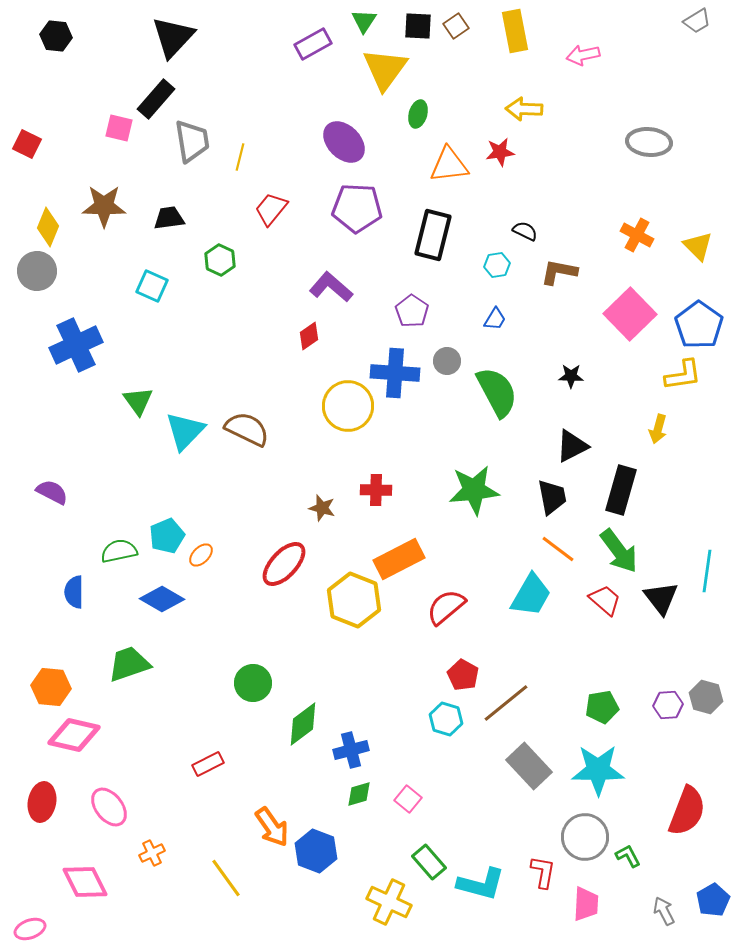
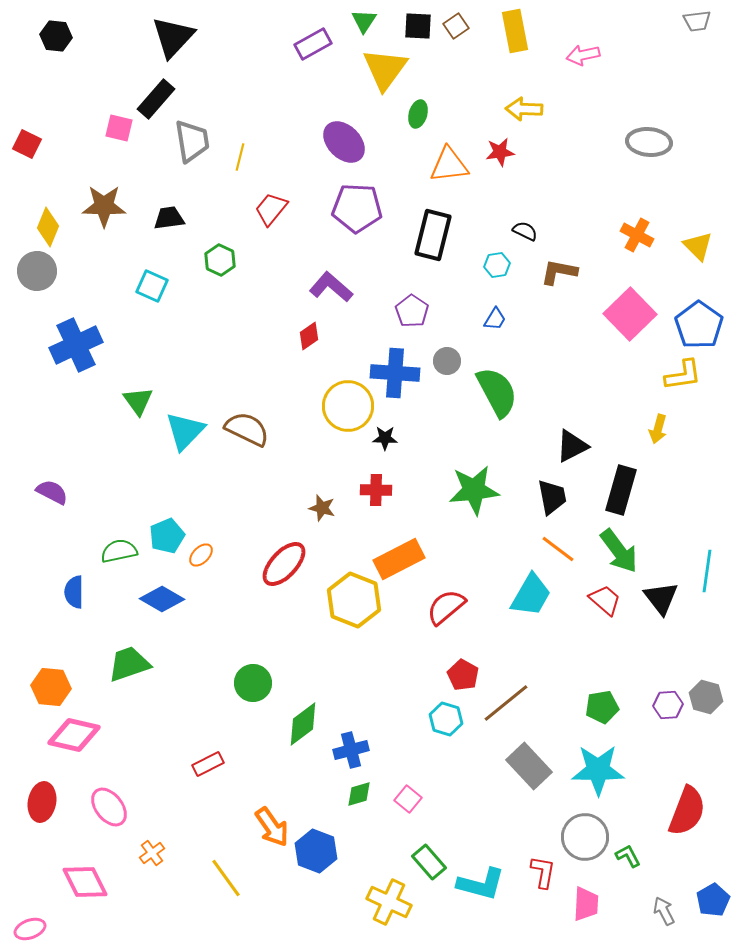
gray trapezoid at (697, 21): rotated 24 degrees clockwise
black star at (571, 376): moved 186 px left, 62 px down
orange cross at (152, 853): rotated 10 degrees counterclockwise
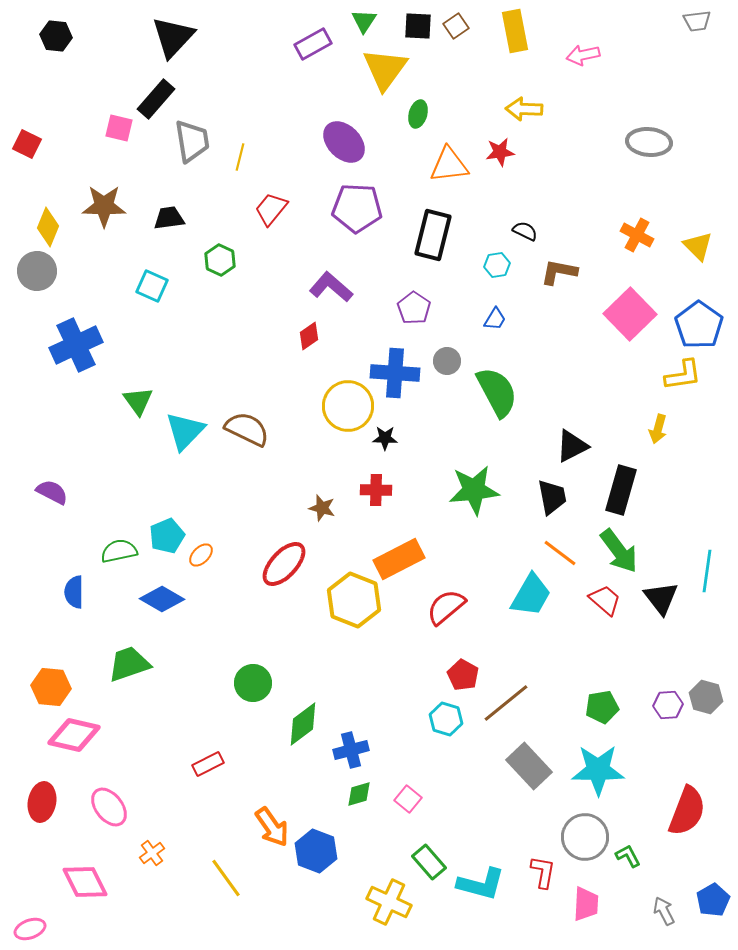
purple pentagon at (412, 311): moved 2 px right, 3 px up
orange line at (558, 549): moved 2 px right, 4 px down
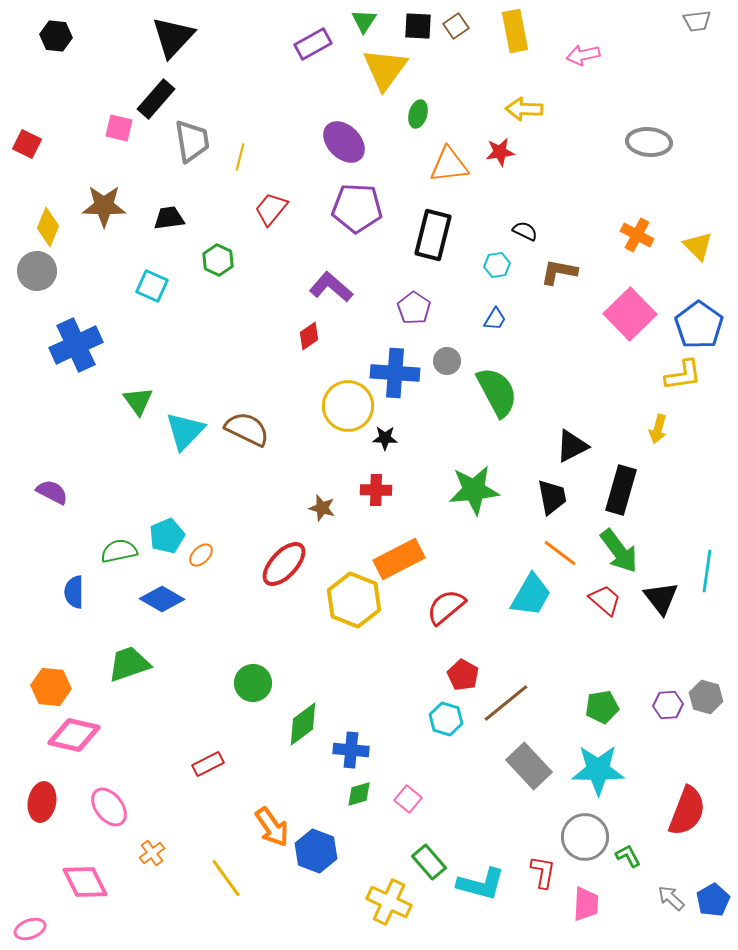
green hexagon at (220, 260): moved 2 px left
blue cross at (351, 750): rotated 20 degrees clockwise
gray arrow at (664, 911): moved 7 px right, 13 px up; rotated 20 degrees counterclockwise
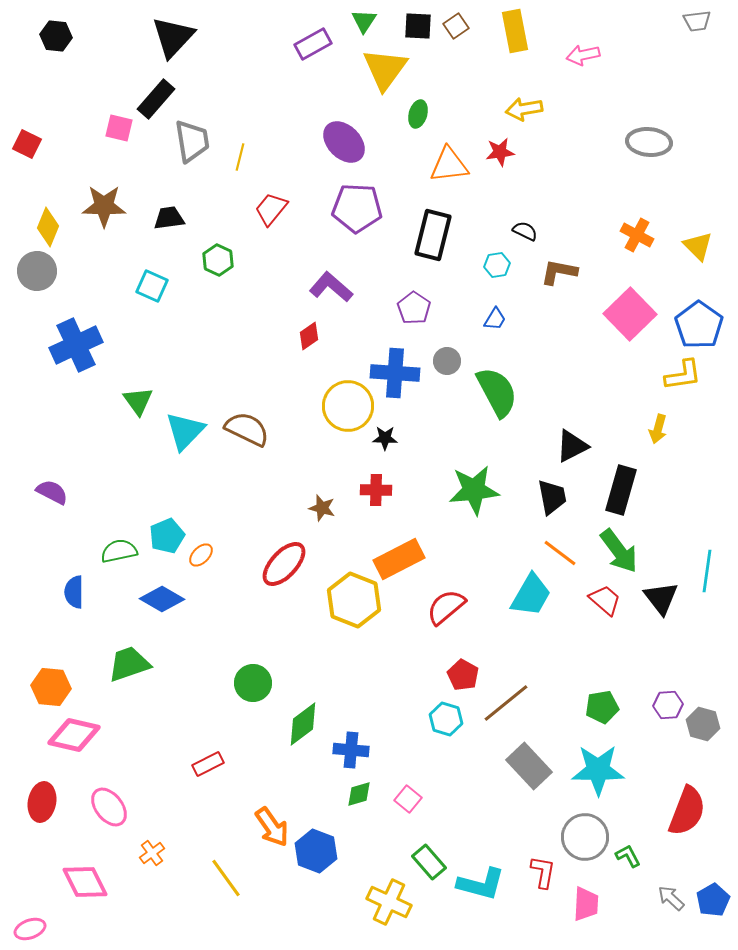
yellow arrow at (524, 109): rotated 12 degrees counterclockwise
gray hexagon at (706, 697): moved 3 px left, 27 px down
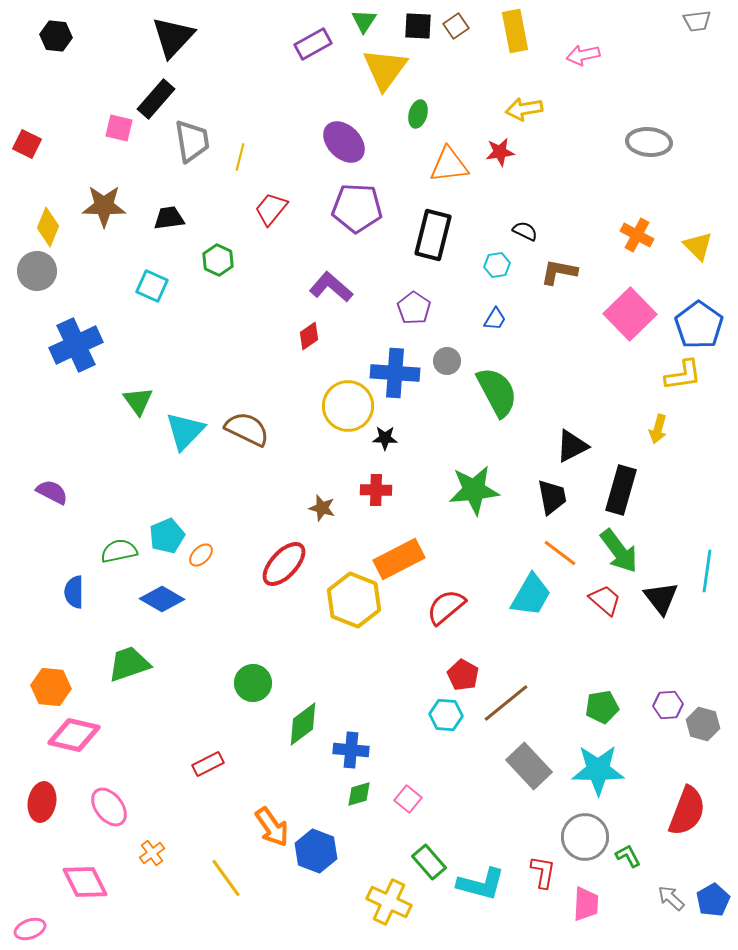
cyan hexagon at (446, 719): moved 4 px up; rotated 12 degrees counterclockwise
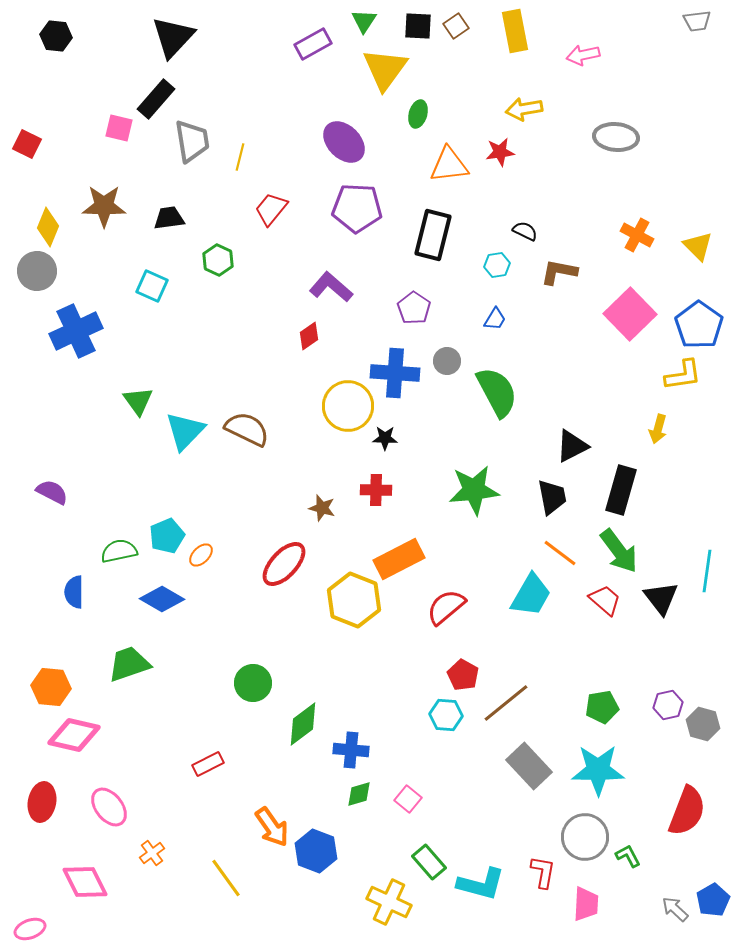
gray ellipse at (649, 142): moved 33 px left, 5 px up
blue cross at (76, 345): moved 14 px up
purple hexagon at (668, 705): rotated 8 degrees counterclockwise
gray arrow at (671, 898): moved 4 px right, 11 px down
